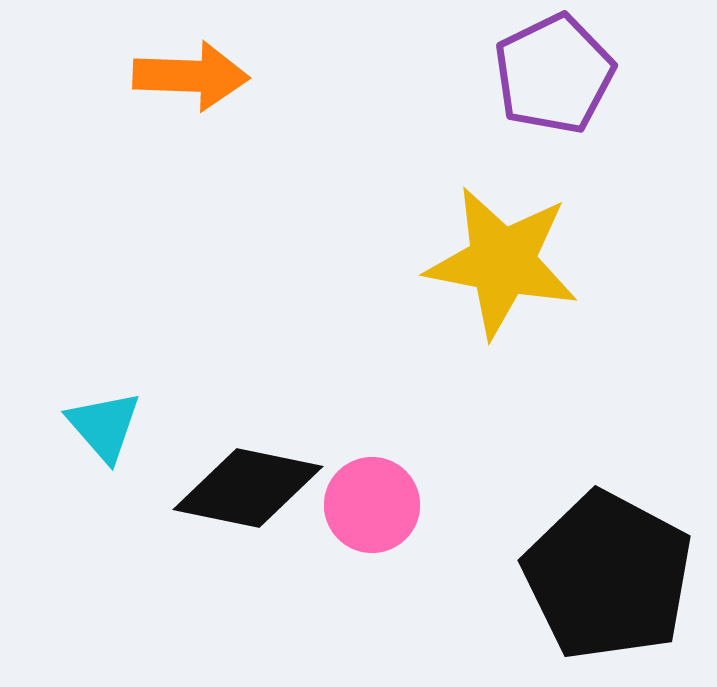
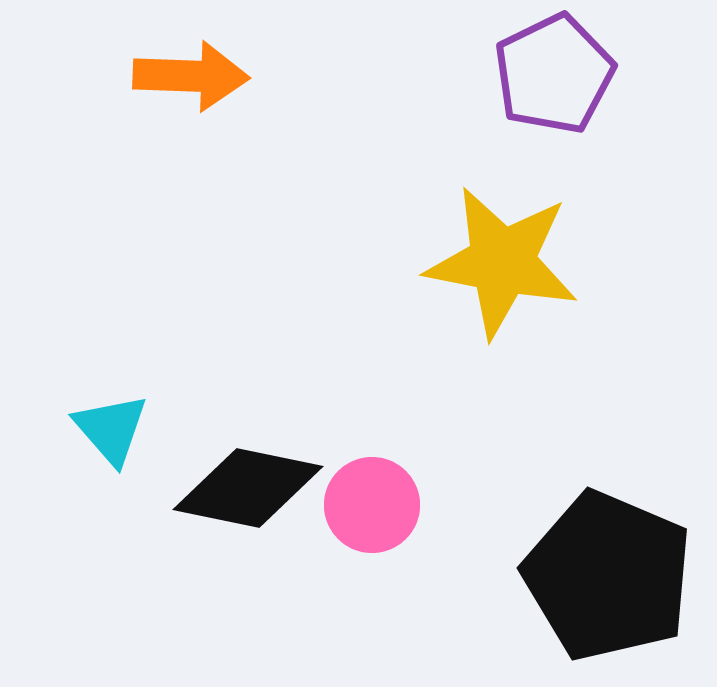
cyan triangle: moved 7 px right, 3 px down
black pentagon: rotated 5 degrees counterclockwise
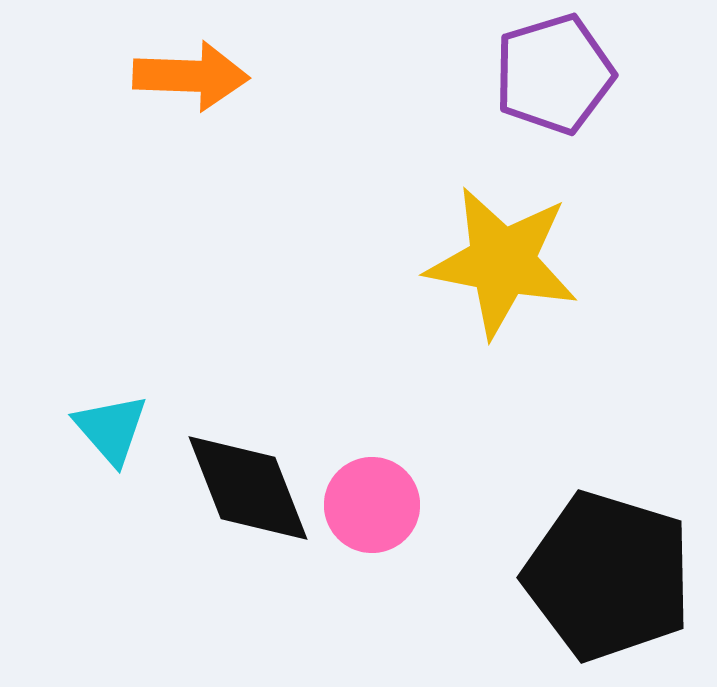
purple pentagon: rotated 9 degrees clockwise
black diamond: rotated 57 degrees clockwise
black pentagon: rotated 6 degrees counterclockwise
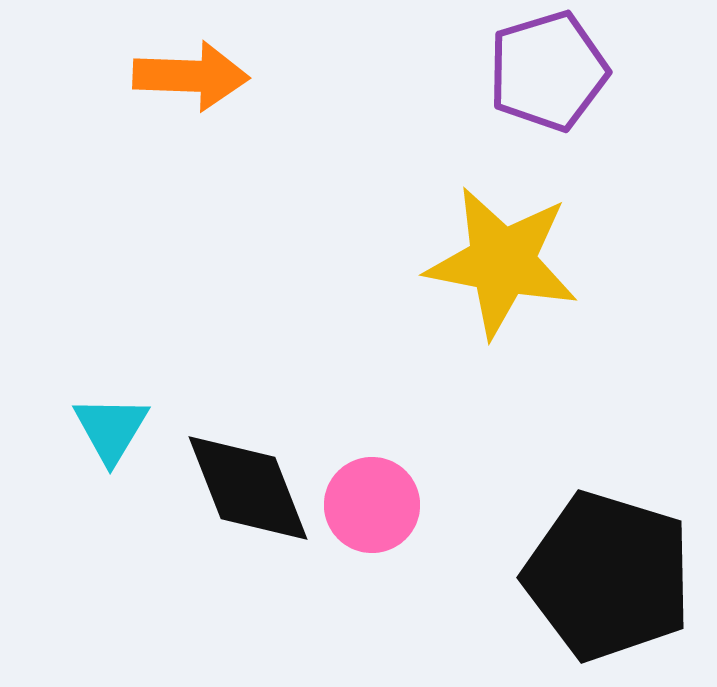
purple pentagon: moved 6 px left, 3 px up
cyan triangle: rotated 12 degrees clockwise
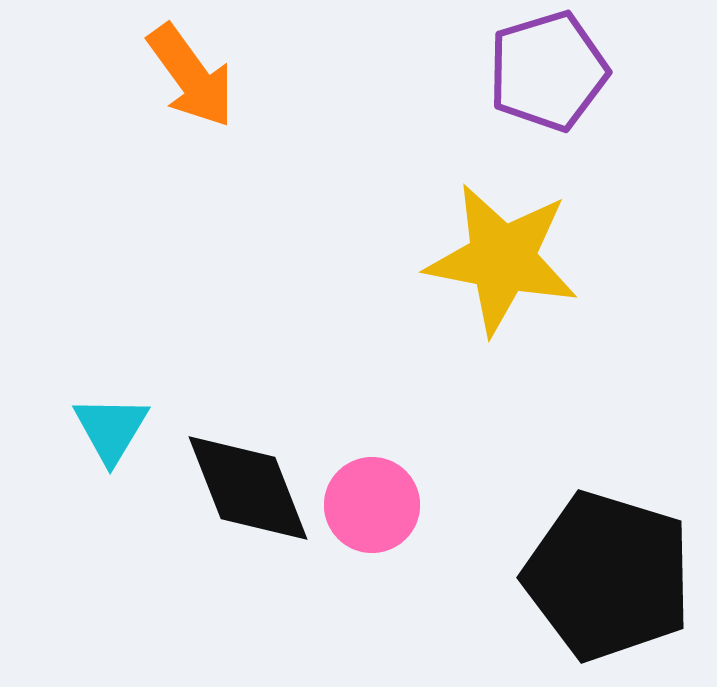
orange arrow: rotated 52 degrees clockwise
yellow star: moved 3 px up
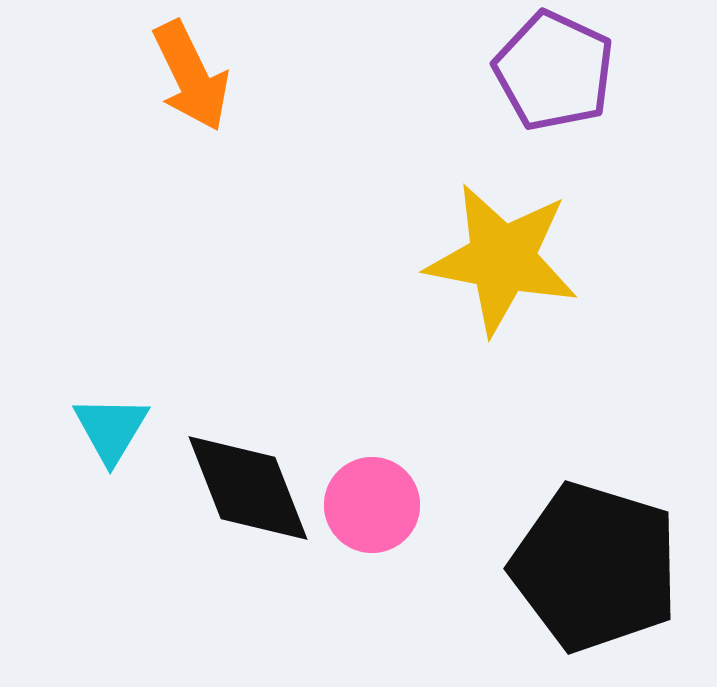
purple pentagon: moved 6 px right; rotated 30 degrees counterclockwise
orange arrow: rotated 10 degrees clockwise
black pentagon: moved 13 px left, 9 px up
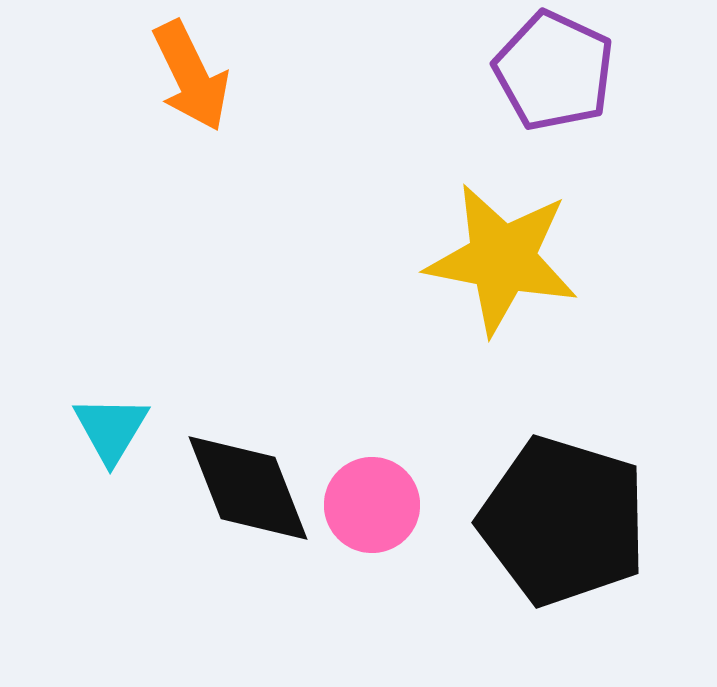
black pentagon: moved 32 px left, 46 px up
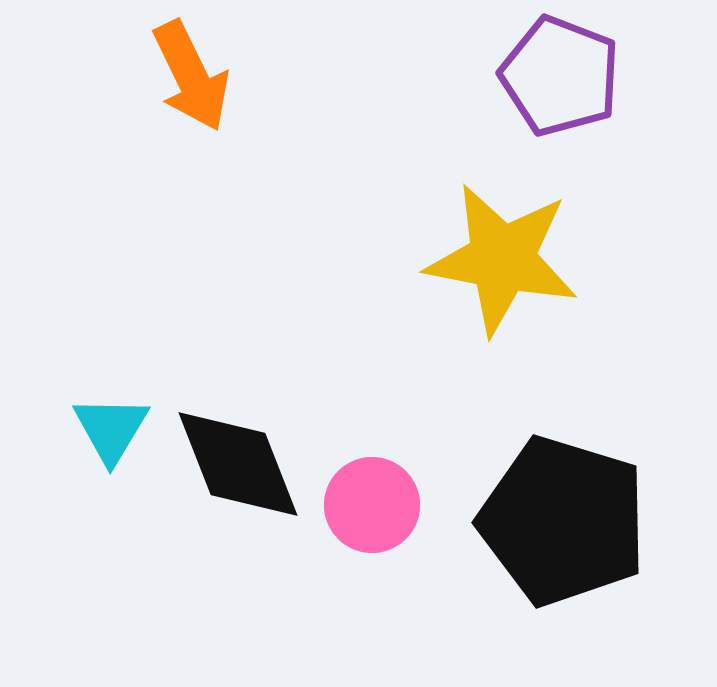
purple pentagon: moved 6 px right, 5 px down; rotated 4 degrees counterclockwise
black diamond: moved 10 px left, 24 px up
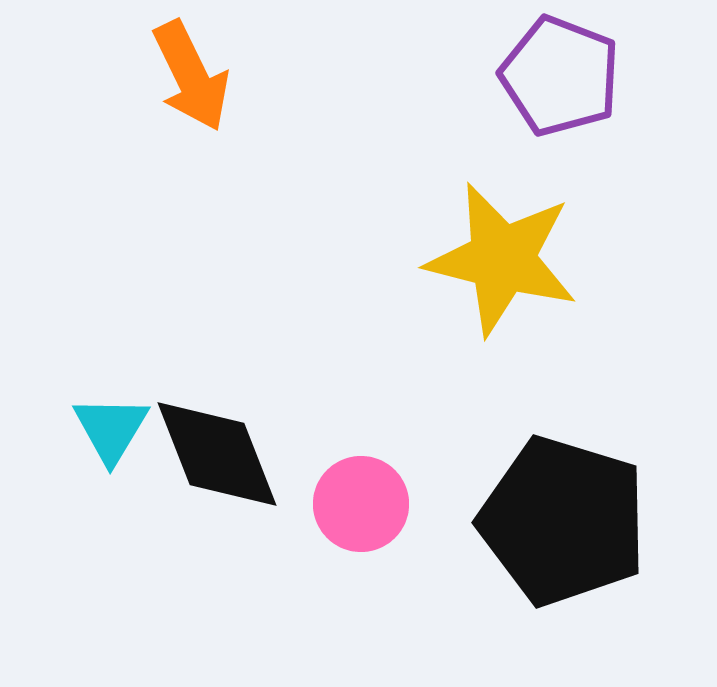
yellow star: rotated 3 degrees clockwise
black diamond: moved 21 px left, 10 px up
pink circle: moved 11 px left, 1 px up
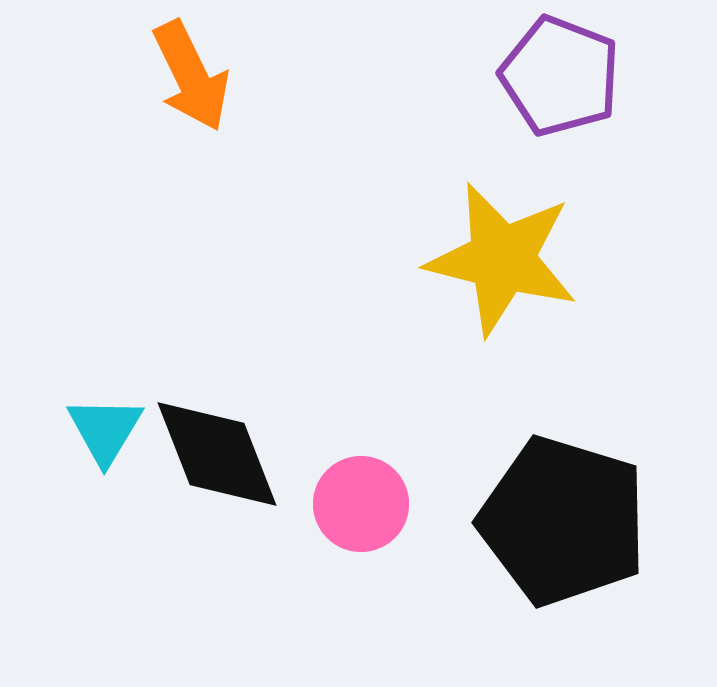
cyan triangle: moved 6 px left, 1 px down
